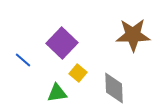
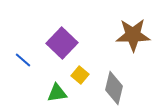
yellow square: moved 2 px right, 2 px down
gray diamond: rotated 16 degrees clockwise
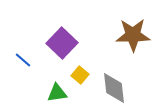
gray diamond: rotated 20 degrees counterclockwise
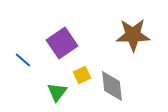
purple square: rotated 12 degrees clockwise
yellow square: moved 2 px right; rotated 24 degrees clockwise
gray diamond: moved 2 px left, 2 px up
green triangle: moved 1 px up; rotated 45 degrees counterclockwise
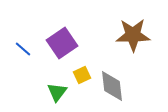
blue line: moved 11 px up
